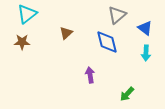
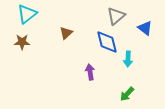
gray triangle: moved 1 px left, 1 px down
cyan arrow: moved 18 px left, 6 px down
purple arrow: moved 3 px up
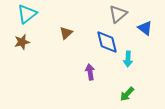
gray triangle: moved 2 px right, 2 px up
brown star: rotated 14 degrees counterclockwise
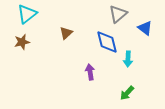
green arrow: moved 1 px up
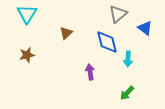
cyan triangle: rotated 20 degrees counterclockwise
brown star: moved 5 px right, 13 px down
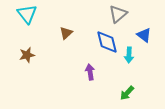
cyan triangle: rotated 10 degrees counterclockwise
blue triangle: moved 1 px left, 7 px down
cyan arrow: moved 1 px right, 4 px up
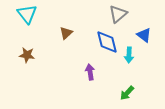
brown star: rotated 21 degrees clockwise
